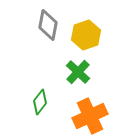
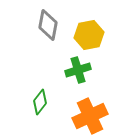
yellow hexagon: moved 3 px right; rotated 8 degrees clockwise
green cross: moved 2 px up; rotated 30 degrees clockwise
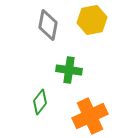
yellow hexagon: moved 3 px right, 15 px up
green cross: moved 9 px left; rotated 25 degrees clockwise
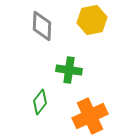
gray diamond: moved 6 px left, 1 px down; rotated 8 degrees counterclockwise
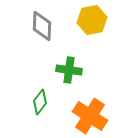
orange cross: rotated 32 degrees counterclockwise
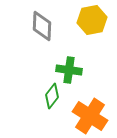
green diamond: moved 12 px right, 6 px up
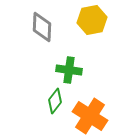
gray diamond: moved 1 px down
green diamond: moved 3 px right, 5 px down
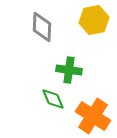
yellow hexagon: moved 2 px right
green diamond: moved 2 px left, 2 px up; rotated 60 degrees counterclockwise
orange cross: moved 3 px right
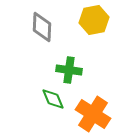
orange cross: moved 2 px up
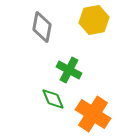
gray diamond: rotated 8 degrees clockwise
green cross: rotated 20 degrees clockwise
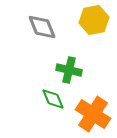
gray diamond: rotated 32 degrees counterclockwise
green cross: rotated 15 degrees counterclockwise
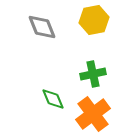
green cross: moved 24 px right, 4 px down; rotated 25 degrees counterclockwise
orange cross: rotated 20 degrees clockwise
